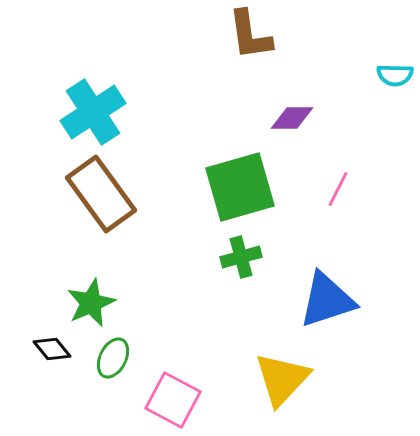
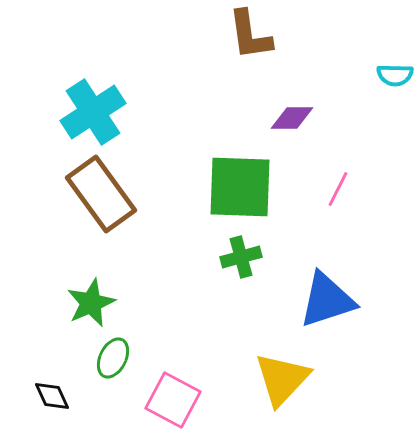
green square: rotated 18 degrees clockwise
black diamond: moved 47 px down; rotated 15 degrees clockwise
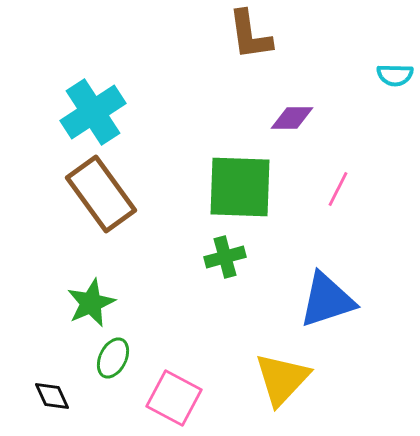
green cross: moved 16 px left
pink square: moved 1 px right, 2 px up
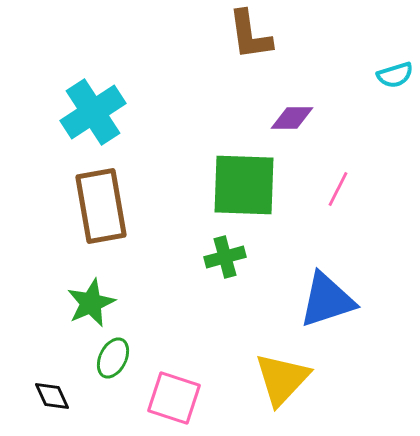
cyan semicircle: rotated 18 degrees counterclockwise
green square: moved 4 px right, 2 px up
brown rectangle: moved 12 px down; rotated 26 degrees clockwise
pink square: rotated 10 degrees counterclockwise
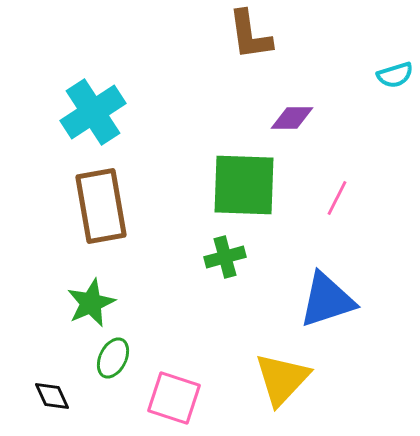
pink line: moved 1 px left, 9 px down
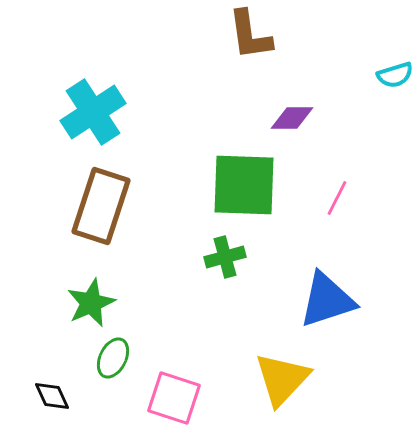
brown rectangle: rotated 28 degrees clockwise
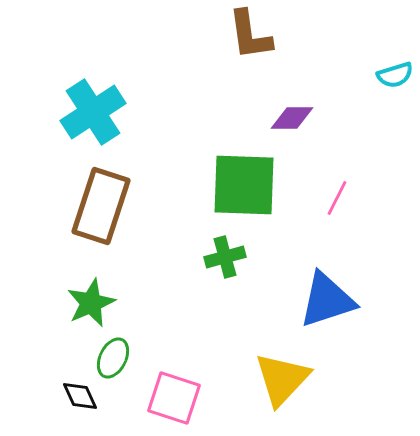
black diamond: moved 28 px right
